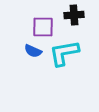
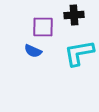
cyan L-shape: moved 15 px right
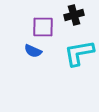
black cross: rotated 12 degrees counterclockwise
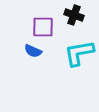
black cross: rotated 36 degrees clockwise
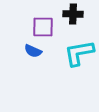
black cross: moved 1 px left, 1 px up; rotated 18 degrees counterclockwise
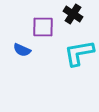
black cross: rotated 30 degrees clockwise
blue semicircle: moved 11 px left, 1 px up
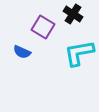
purple square: rotated 30 degrees clockwise
blue semicircle: moved 2 px down
